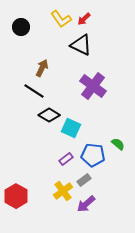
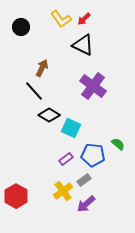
black triangle: moved 2 px right
black line: rotated 15 degrees clockwise
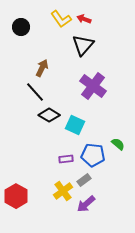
red arrow: rotated 64 degrees clockwise
black triangle: rotated 45 degrees clockwise
black line: moved 1 px right, 1 px down
cyan square: moved 4 px right, 3 px up
purple rectangle: rotated 32 degrees clockwise
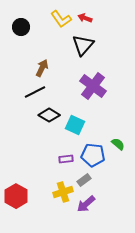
red arrow: moved 1 px right, 1 px up
black line: rotated 75 degrees counterclockwise
yellow cross: moved 1 px down; rotated 18 degrees clockwise
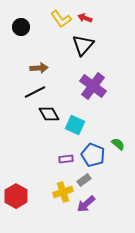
brown arrow: moved 3 px left; rotated 60 degrees clockwise
black diamond: moved 1 px up; rotated 30 degrees clockwise
blue pentagon: rotated 15 degrees clockwise
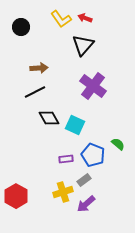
black diamond: moved 4 px down
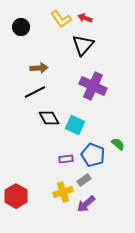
purple cross: rotated 12 degrees counterclockwise
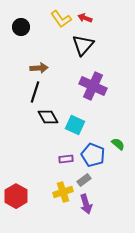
black line: rotated 45 degrees counterclockwise
black diamond: moved 1 px left, 1 px up
purple arrow: rotated 66 degrees counterclockwise
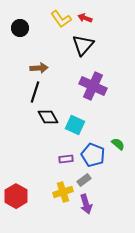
black circle: moved 1 px left, 1 px down
